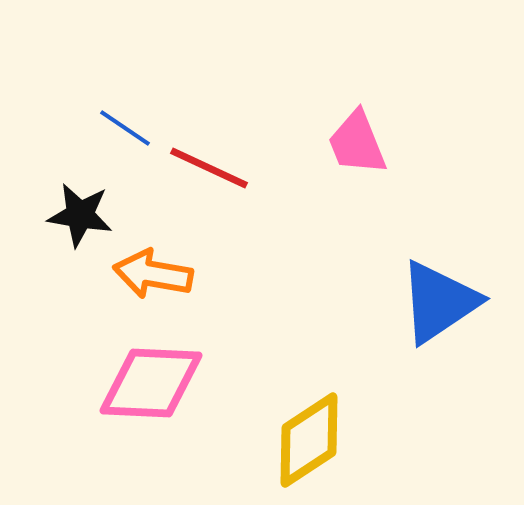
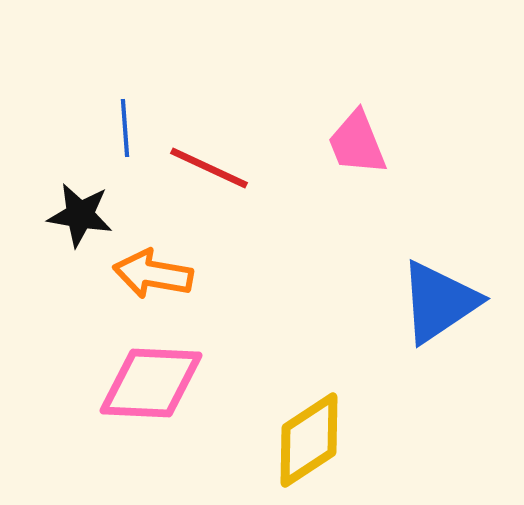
blue line: rotated 52 degrees clockwise
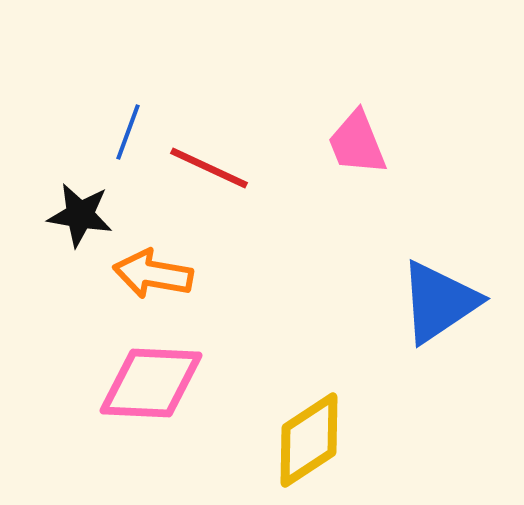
blue line: moved 3 px right, 4 px down; rotated 24 degrees clockwise
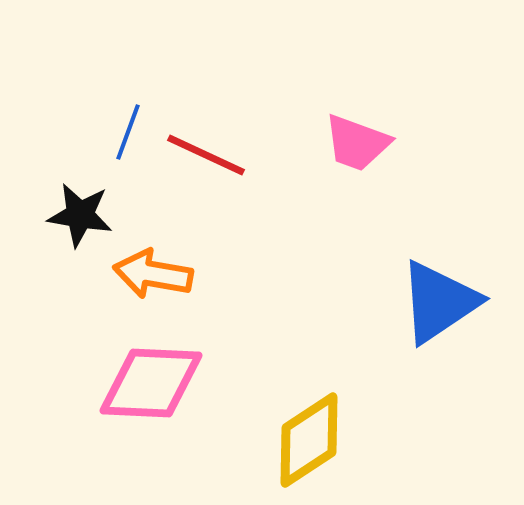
pink trapezoid: rotated 48 degrees counterclockwise
red line: moved 3 px left, 13 px up
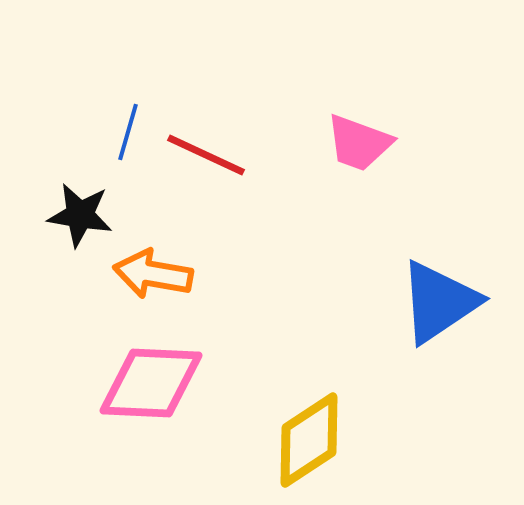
blue line: rotated 4 degrees counterclockwise
pink trapezoid: moved 2 px right
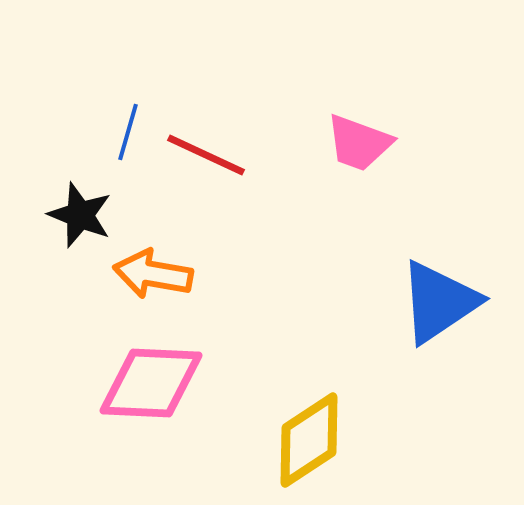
black star: rotated 12 degrees clockwise
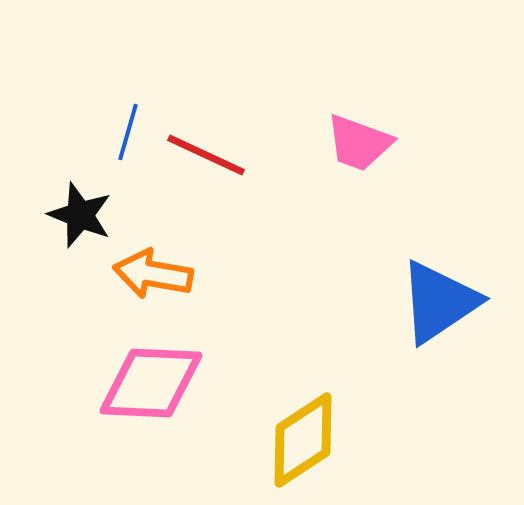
yellow diamond: moved 6 px left
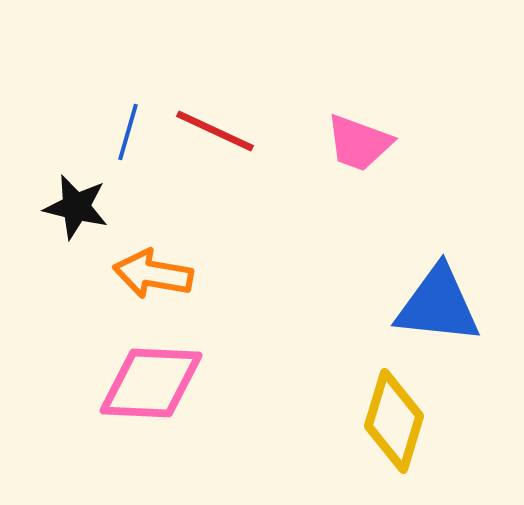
red line: moved 9 px right, 24 px up
black star: moved 4 px left, 8 px up; rotated 8 degrees counterclockwise
blue triangle: moved 1 px left, 3 px down; rotated 40 degrees clockwise
yellow diamond: moved 91 px right, 19 px up; rotated 40 degrees counterclockwise
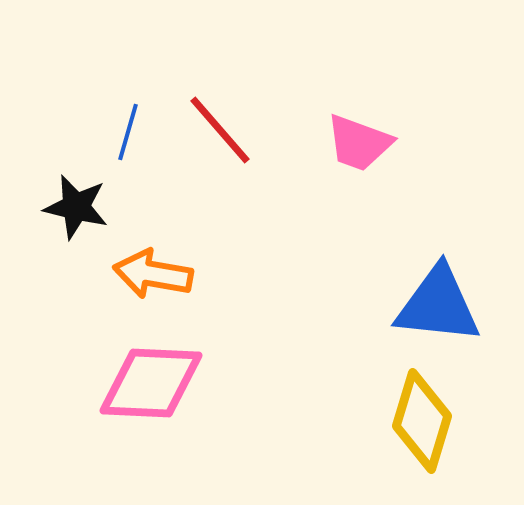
red line: moved 5 px right, 1 px up; rotated 24 degrees clockwise
yellow diamond: moved 28 px right
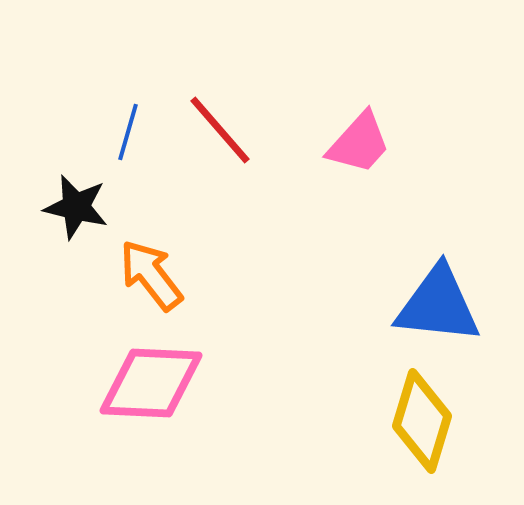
pink trapezoid: rotated 68 degrees counterclockwise
orange arrow: moved 2 px left, 1 px down; rotated 42 degrees clockwise
